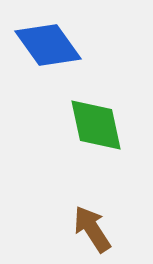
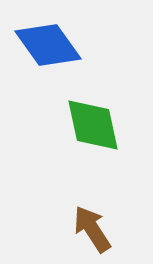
green diamond: moved 3 px left
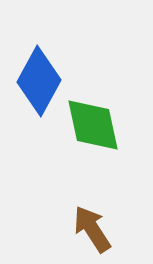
blue diamond: moved 9 px left, 36 px down; rotated 64 degrees clockwise
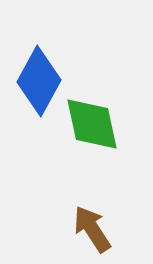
green diamond: moved 1 px left, 1 px up
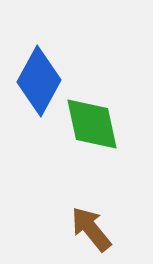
brown arrow: moved 1 px left; rotated 6 degrees counterclockwise
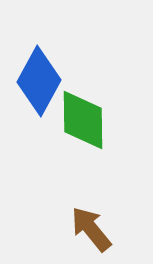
green diamond: moved 9 px left, 4 px up; rotated 12 degrees clockwise
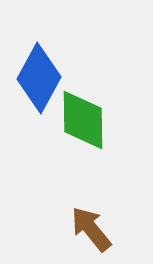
blue diamond: moved 3 px up
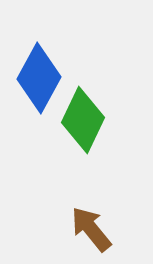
green diamond: rotated 26 degrees clockwise
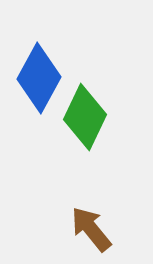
green diamond: moved 2 px right, 3 px up
